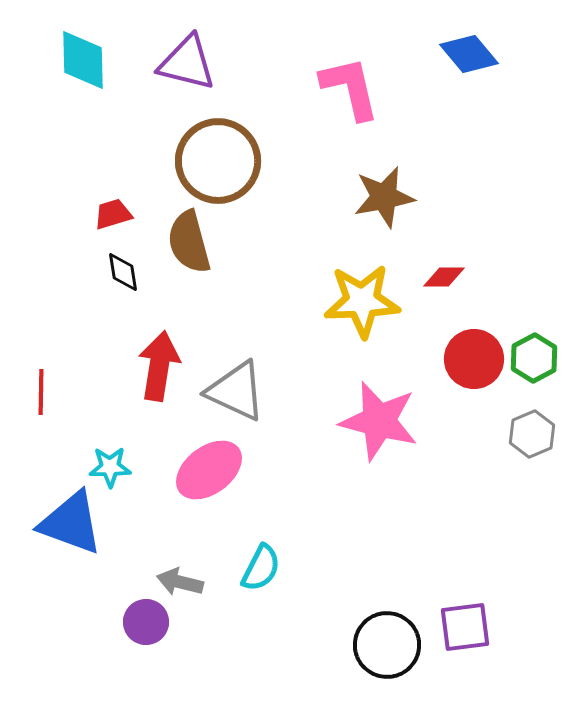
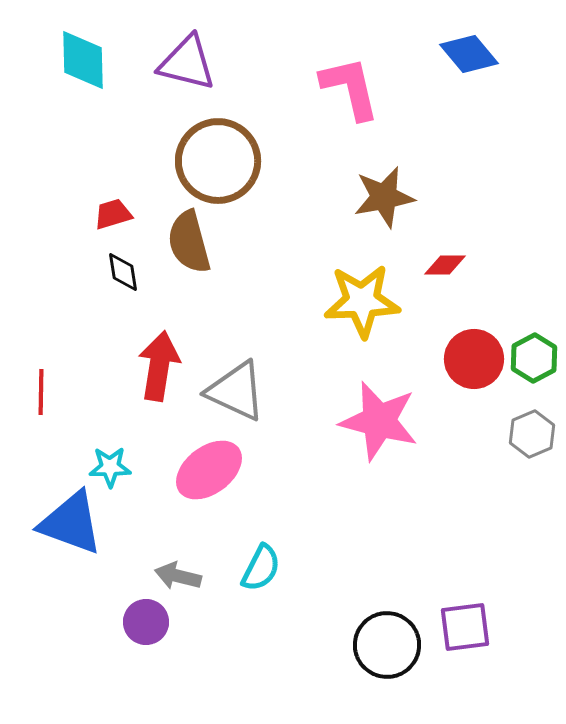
red diamond: moved 1 px right, 12 px up
gray arrow: moved 2 px left, 6 px up
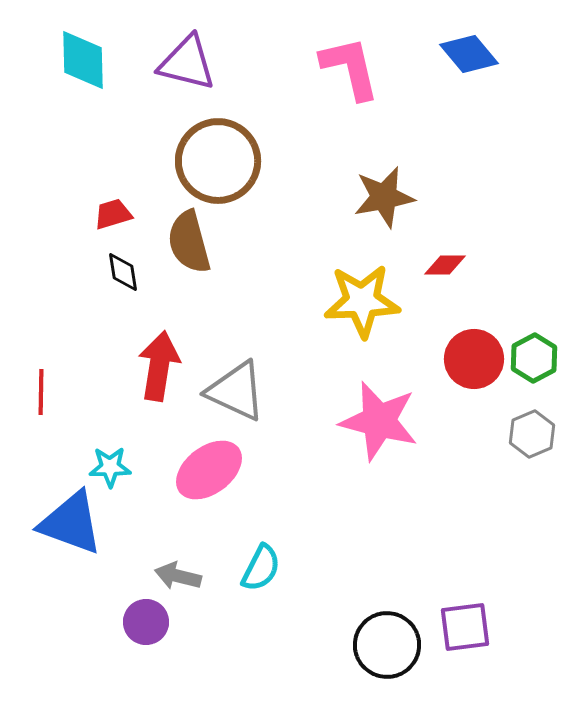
pink L-shape: moved 20 px up
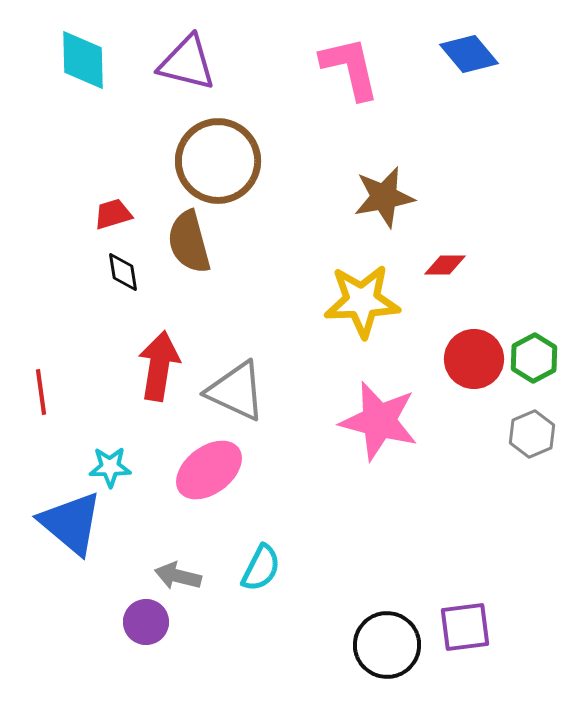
red line: rotated 9 degrees counterclockwise
blue triangle: rotated 20 degrees clockwise
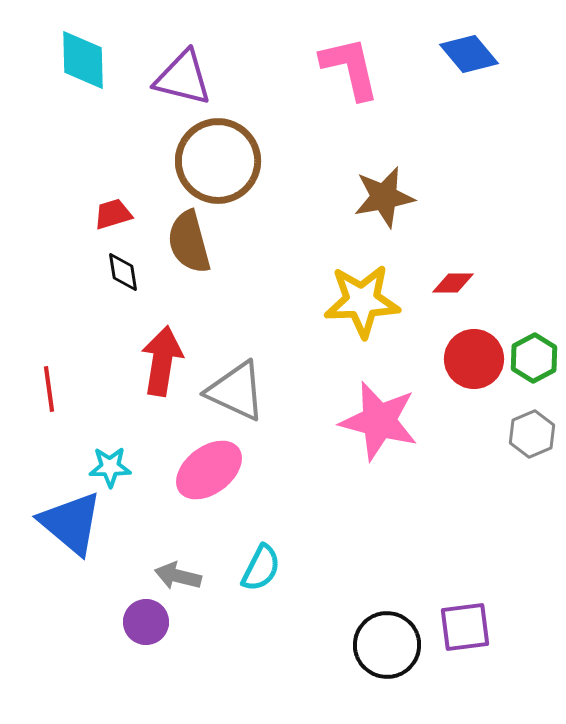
purple triangle: moved 4 px left, 15 px down
red diamond: moved 8 px right, 18 px down
red arrow: moved 3 px right, 5 px up
red line: moved 8 px right, 3 px up
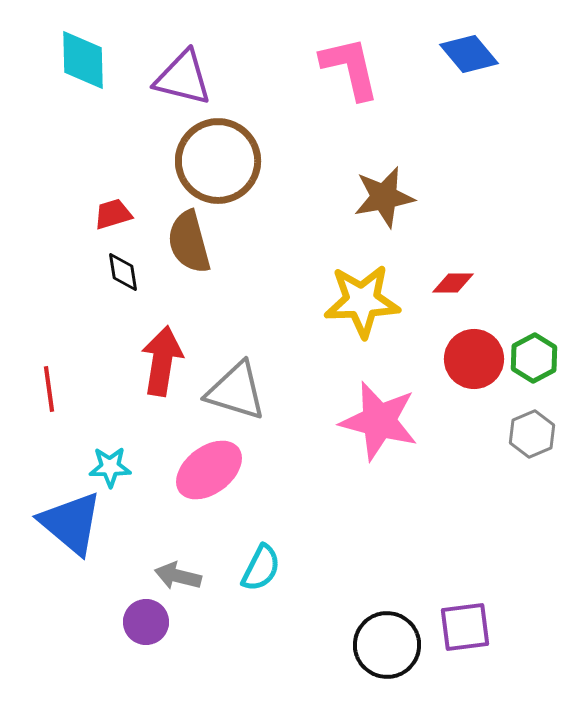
gray triangle: rotated 8 degrees counterclockwise
